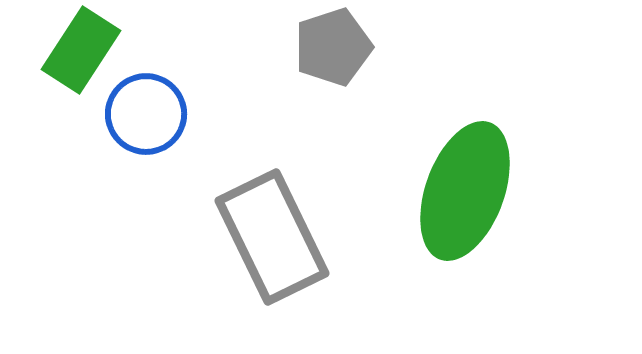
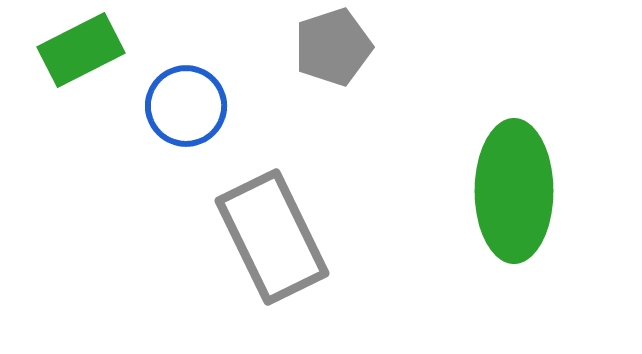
green rectangle: rotated 30 degrees clockwise
blue circle: moved 40 px right, 8 px up
green ellipse: moved 49 px right; rotated 20 degrees counterclockwise
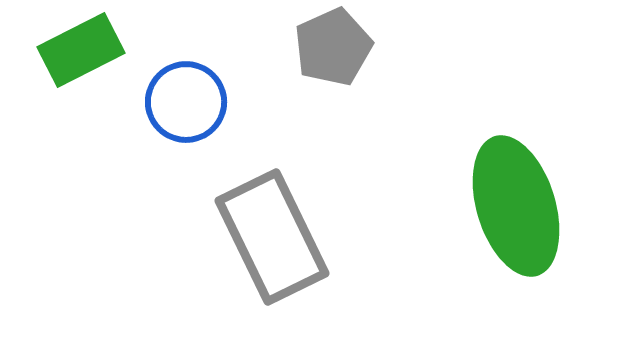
gray pentagon: rotated 6 degrees counterclockwise
blue circle: moved 4 px up
green ellipse: moved 2 px right, 15 px down; rotated 17 degrees counterclockwise
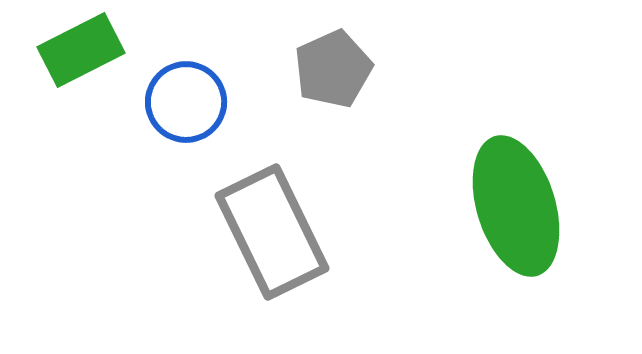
gray pentagon: moved 22 px down
gray rectangle: moved 5 px up
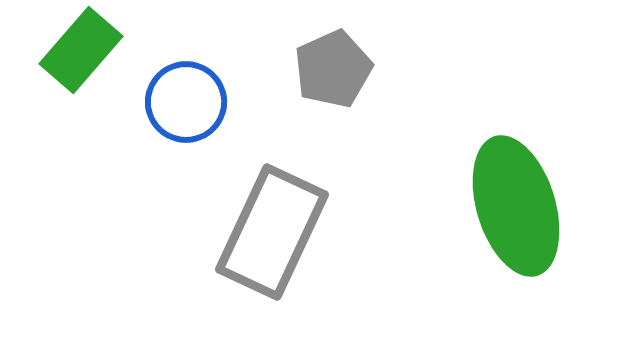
green rectangle: rotated 22 degrees counterclockwise
gray rectangle: rotated 51 degrees clockwise
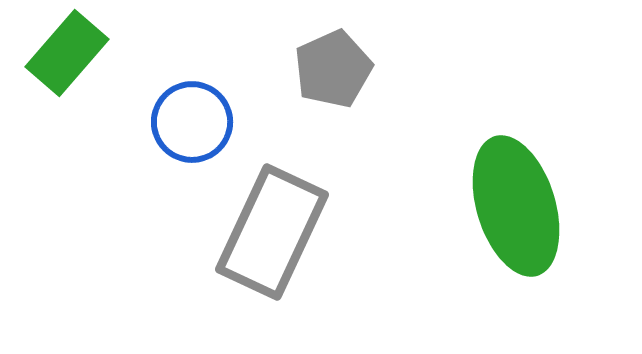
green rectangle: moved 14 px left, 3 px down
blue circle: moved 6 px right, 20 px down
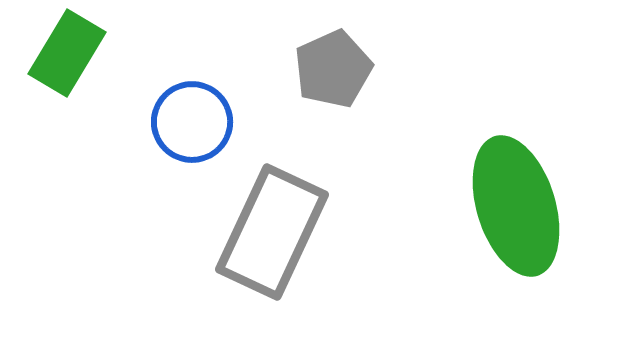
green rectangle: rotated 10 degrees counterclockwise
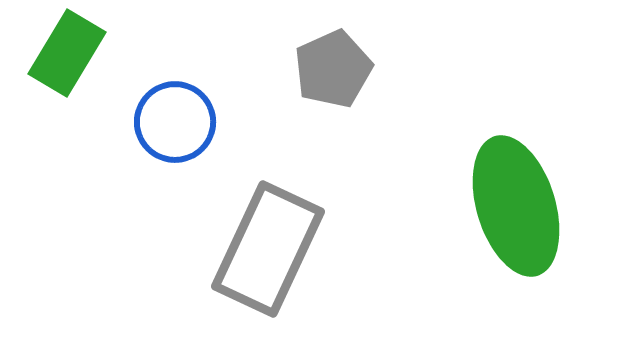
blue circle: moved 17 px left
gray rectangle: moved 4 px left, 17 px down
